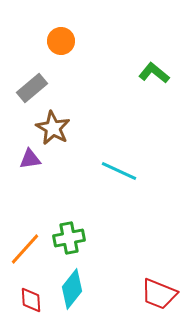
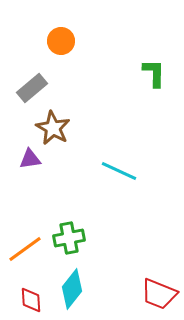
green L-shape: rotated 52 degrees clockwise
orange line: rotated 12 degrees clockwise
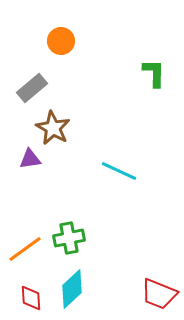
cyan diamond: rotated 9 degrees clockwise
red diamond: moved 2 px up
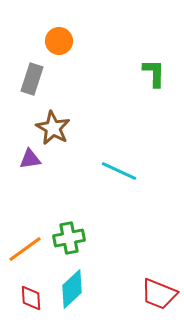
orange circle: moved 2 px left
gray rectangle: moved 9 px up; rotated 32 degrees counterclockwise
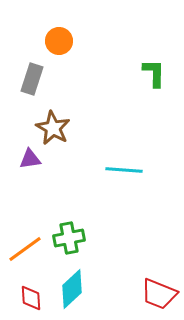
cyan line: moved 5 px right, 1 px up; rotated 21 degrees counterclockwise
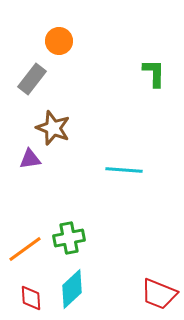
gray rectangle: rotated 20 degrees clockwise
brown star: rotated 8 degrees counterclockwise
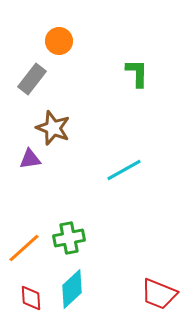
green L-shape: moved 17 px left
cyan line: rotated 33 degrees counterclockwise
orange line: moved 1 px left, 1 px up; rotated 6 degrees counterclockwise
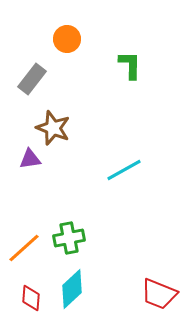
orange circle: moved 8 px right, 2 px up
green L-shape: moved 7 px left, 8 px up
red diamond: rotated 8 degrees clockwise
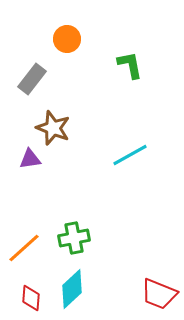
green L-shape: rotated 12 degrees counterclockwise
cyan line: moved 6 px right, 15 px up
green cross: moved 5 px right
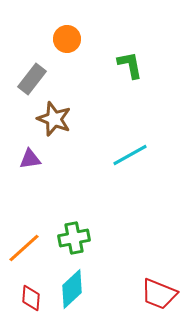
brown star: moved 1 px right, 9 px up
